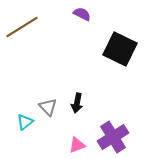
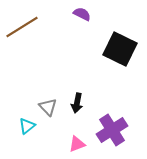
cyan triangle: moved 2 px right, 4 px down
purple cross: moved 1 px left, 7 px up
pink triangle: moved 1 px up
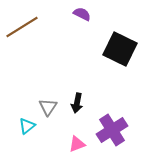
gray triangle: rotated 18 degrees clockwise
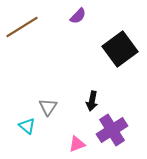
purple semicircle: moved 4 px left, 2 px down; rotated 108 degrees clockwise
black square: rotated 28 degrees clockwise
black arrow: moved 15 px right, 2 px up
cyan triangle: rotated 42 degrees counterclockwise
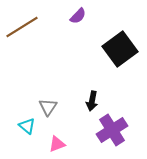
pink triangle: moved 20 px left
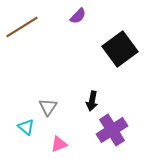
cyan triangle: moved 1 px left, 1 px down
pink triangle: moved 2 px right
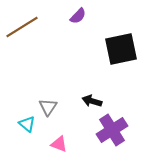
black square: moved 1 px right; rotated 24 degrees clockwise
black arrow: rotated 96 degrees clockwise
cyan triangle: moved 1 px right, 3 px up
pink triangle: rotated 42 degrees clockwise
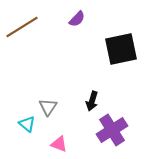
purple semicircle: moved 1 px left, 3 px down
black arrow: rotated 90 degrees counterclockwise
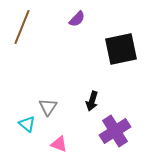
brown line: rotated 36 degrees counterclockwise
purple cross: moved 3 px right, 1 px down
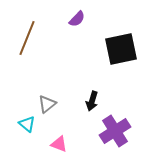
brown line: moved 5 px right, 11 px down
gray triangle: moved 1 px left, 3 px up; rotated 18 degrees clockwise
